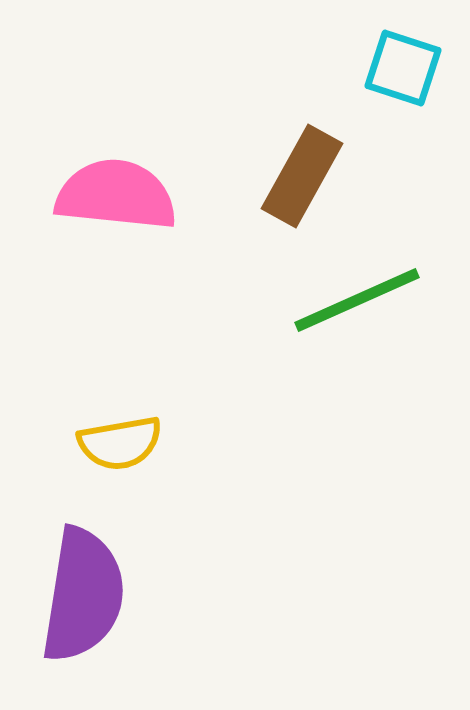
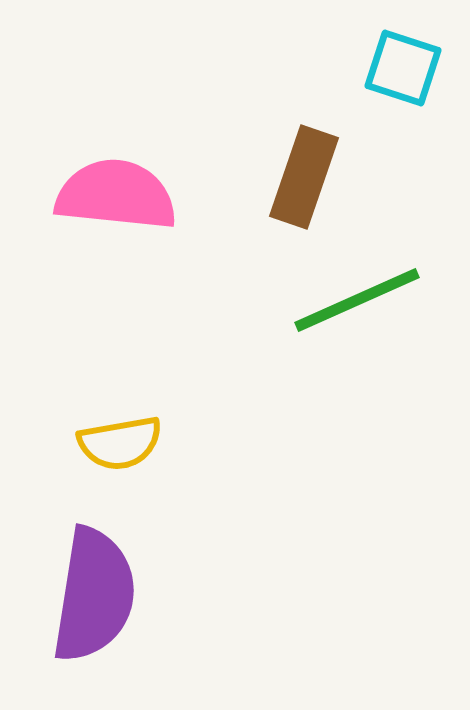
brown rectangle: moved 2 px right, 1 px down; rotated 10 degrees counterclockwise
purple semicircle: moved 11 px right
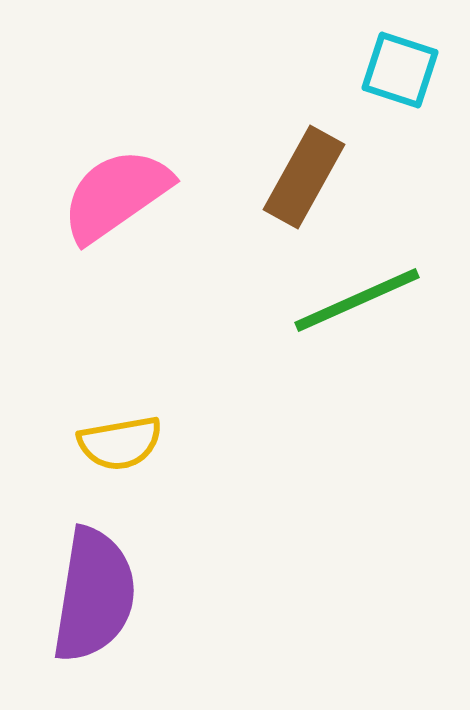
cyan square: moved 3 px left, 2 px down
brown rectangle: rotated 10 degrees clockwise
pink semicircle: rotated 41 degrees counterclockwise
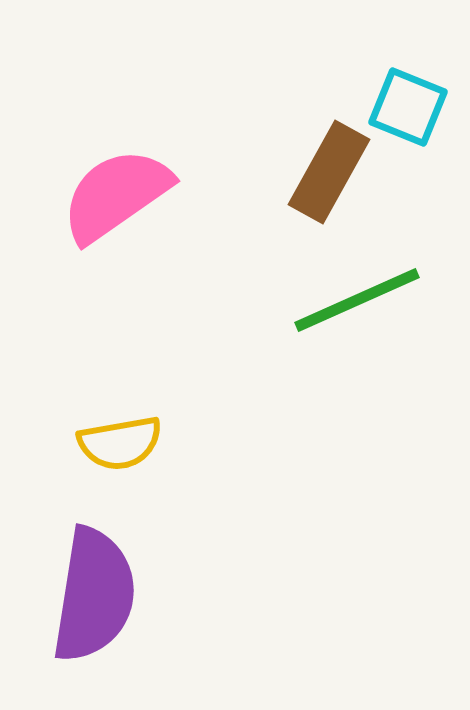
cyan square: moved 8 px right, 37 px down; rotated 4 degrees clockwise
brown rectangle: moved 25 px right, 5 px up
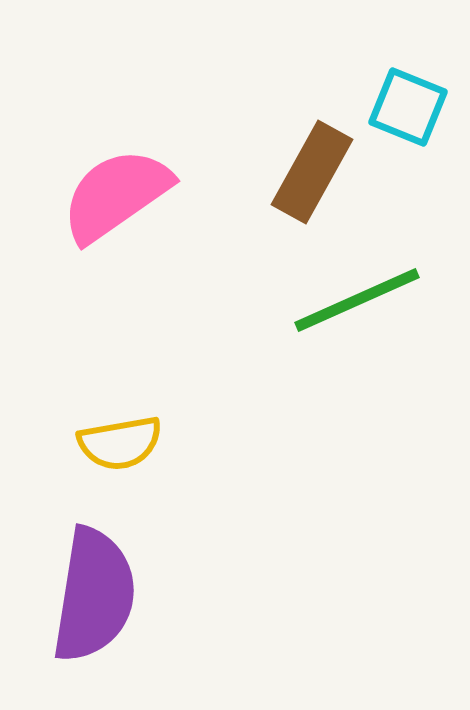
brown rectangle: moved 17 px left
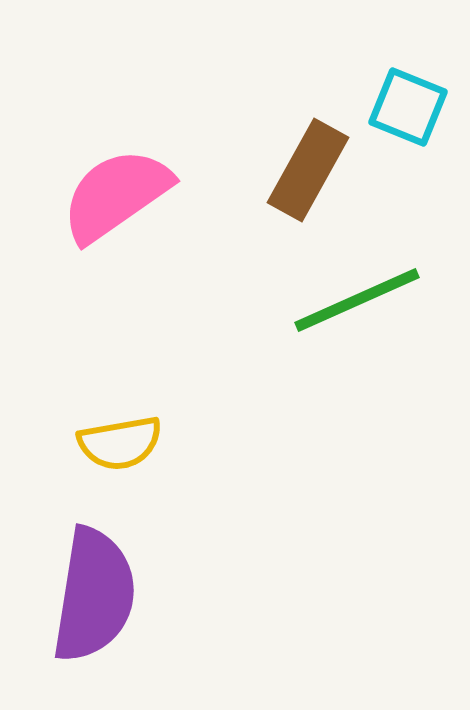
brown rectangle: moved 4 px left, 2 px up
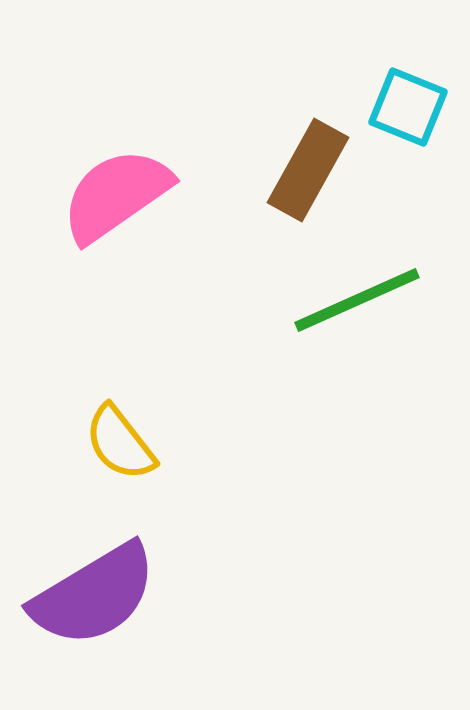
yellow semicircle: rotated 62 degrees clockwise
purple semicircle: rotated 50 degrees clockwise
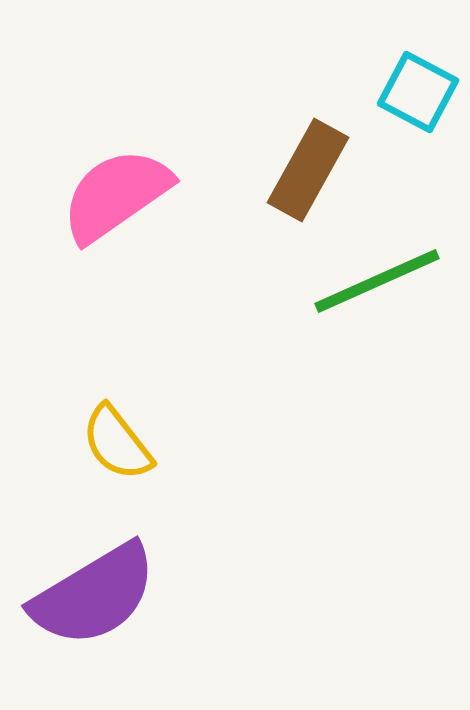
cyan square: moved 10 px right, 15 px up; rotated 6 degrees clockwise
green line: moved 20 px right, 19 px up
yellow semicircle: moved 3 px left
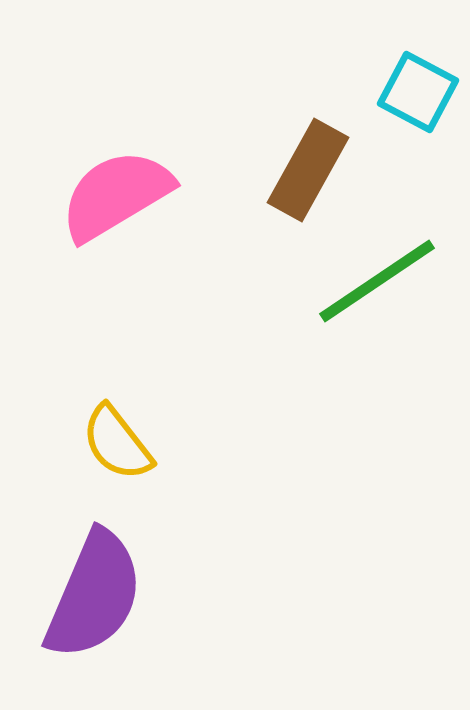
pink semicircle: rotated 4 degrees clockwise
green line: rotated 10 degrees counterclockwise
purple semicircle: rotated 36 degrees counterclockwise
